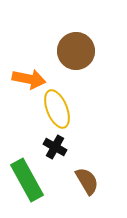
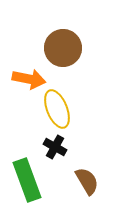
brown circle: moved 13 px left, 3 px up
green rectangle: rotated 9 degrees clockwise
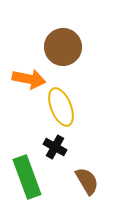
brown circle: moved 1 px up
yellow ellipse: moved 4 px right, 2 px up
green rectangle: moved 3 px up
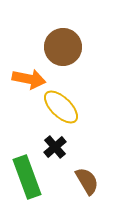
yellow ellipse: rotated 24 degrees counterclockwise
black cross: rotated 20 degrees clockwise
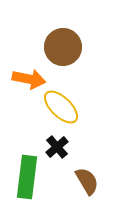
black cross: moved 2 px right
green rectangle: rotated 27 degrees clockwise
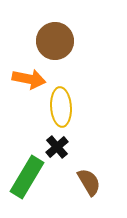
brown circle: moved 8 px left, 6 px up
yellow ellipse: rotated 42 degrees clockwise
green rectangle: rotated 24 degrees clockwise
brown semicircle: moved 2 px right, 1 px down
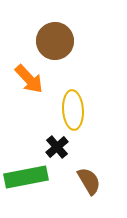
orange arrow: rotated 36 degrees clockwise
yellow ellipse: moved 12 px right, 3 px down
green rectangle: moved 1 px left; rotated 48 degrees clockwise
brown semicircle: moved 1 px up
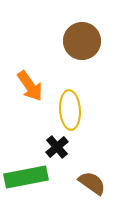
brown circle: moved 27 px right
orange arrow: moved 1 px right, 7 px down; rotated 8 degrees clockwise
yellow ellipse: moved 3 px left
brown semicircle: moved 3 px right, 2 px down; rotated 24 degrees counterclockwise
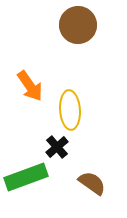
brown circle: moved 4 px left, 16 px up
green rectangle: rotated 9 degrees counterclockwise
